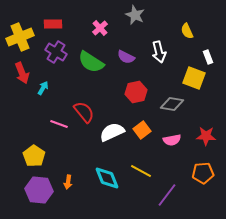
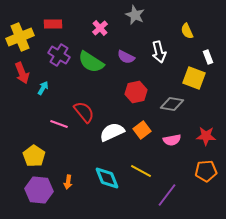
purple cross: moved 3 px right, 3 px down
orange pentagon: moved 3 px right, 2 px up
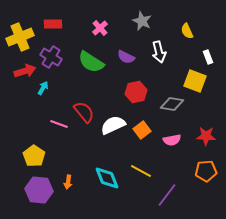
gray star: moved 7 px right, 6 px down
purple cross: moved 8 px left, 2 px down
red arrow: moved 3 px right, 2 px up; rotated 85 degrees counterclockwise
yellow square: moved 1 px right, 3 px down
white semicircle: moved 1 px right, 7 px up
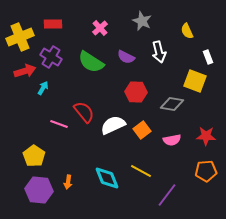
red hexagon: rotated 15 degrees clockwise
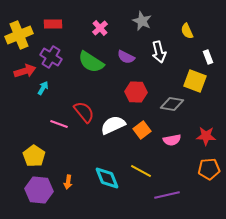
yellow cross: moved 1 px left, 2 px up
orange pentagon: moved 3 px right, 2 px up
purple line: rotated 40 degrees clockwise
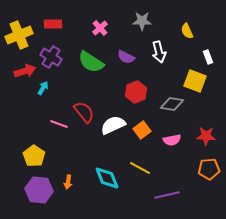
gray star: rotated 24 degrees counterclockwise
red hexagon: rotated 25 degrees counterclockwise
yellow line: moved 1 px left, 3 px up
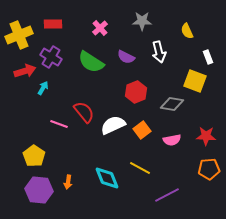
purple line: rotated 15 degrees counterclockwise
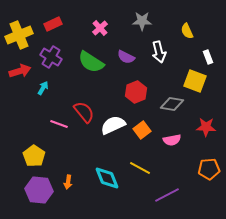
red rectangle: rotated 24 degrees counterclockwise
red arrow: moved 5 px left
red star: moved 9 px up
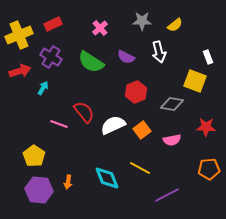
yellow semicircle: moved 12 px left, 6 px up; rotated 105 degrees counterclockwise
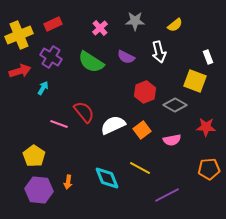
gray star: moved 7 px left
red hexagon: moved 9 px right
gray diamond: moved 3 px right, 1 px down; rotated 20 degrees clockwise
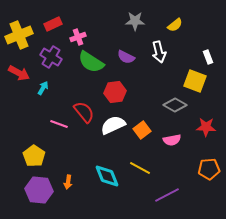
pink cross: moved 22 px left, 9 px down; rotated 21 degrees clockwise
red arrow: moved 1 px left, 2 px down; rotated 45 degrees clockwise
red hexagon: moved 30 px left; rotated 15 degrees clockwise
cyan diamond: moved 2 px up
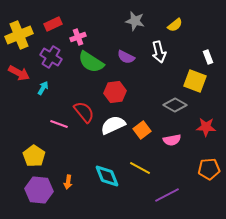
gray star: rotated 12 degrees clockwise
